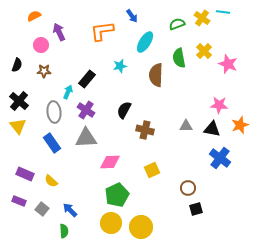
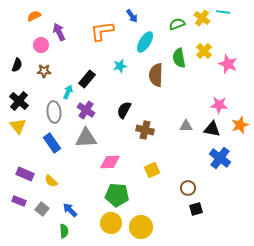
green pentagon at (117, 195): rotated 30 degrees clockwise
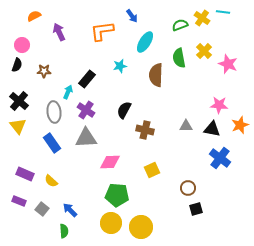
green semicircle at (177, 24): moved 3 px right, 1 px down
pink circle at (41, 45): moved 19 px left
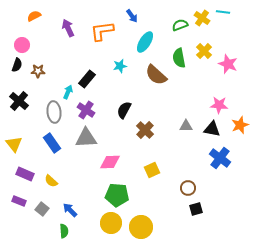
purple arrow at (59, 32): moved 9 px right, 4 px up
brown star at (44, 71): moved 6 px left
brown semicircle at (156, 75): rotated 50 degrees counterclockwise
yellow triangle at (18, 126): moved 4 px left, 18 px down
brown cross at (145, 130): rotated 30 degrees clockwise
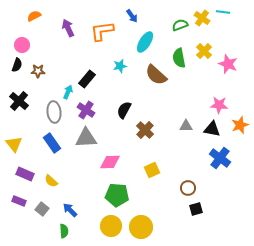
yellow circle at (111, 223): moved 3 px down
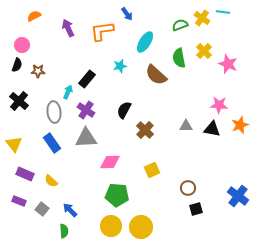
blue arrow at (132, 16): moved 5 px left, 2 px up
blue cross at (220, 158): moved 18 px right, 38 px down
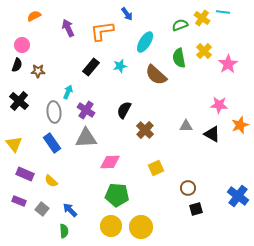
pink star at (228, 64): rotated 18 degrees clockwise
black rectangle at (87, 79): moved 4 px right, 12 px up
black triangle at (212, 129): moved 5 px down; rotated 18 degrees clockwise
yellow square at (152, 170): moved 4 px right, 2 px up
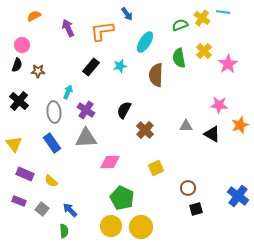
brown semicircle at (156, 75): rotated 50 degrees clockwise
green pentagon at (117, 195): moved 5 px right, 3 px down; rotated 20 degrees clockwise
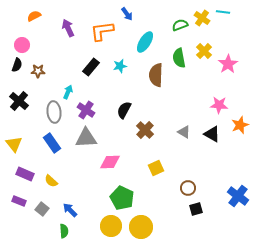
gray triangle at (186, 126): moved 2 px left, 6 px down; rotated 32 degrees clockwise
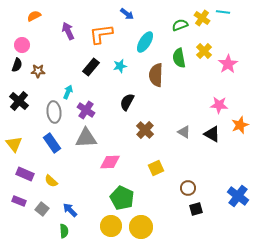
blue arrow at (127, 14): rotated 16 degrees counterclockwise
purple arrow at (68, 28): moved 3 px down
orange L-shape at (102, 31): moved 1 px left, 3 px down
black semicircle at (124, 110): moved 3 px right, 8 px up
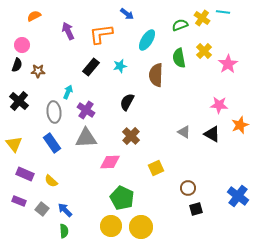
cyan ellipse at (145, 42): moved 2 px right, 2 px up
brown cross at (145, 130): moved 14 px left, 6 px down
blue arrow at (70, 210): moved 5 px left
